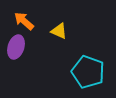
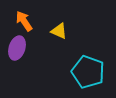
orange arrow: rotated 15 degrees clockwise
purple ellipse: moved 1 px right, 1 px down
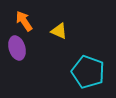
purple ellipse: rotated 35 degrees counterclockwise
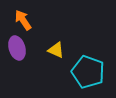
orange arrow: moved 1 px left, 1 px up
yellow triangle: moved 3 px left, 19 px down
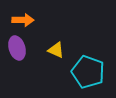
orange arrow: rotated 125 degrees clockwise
